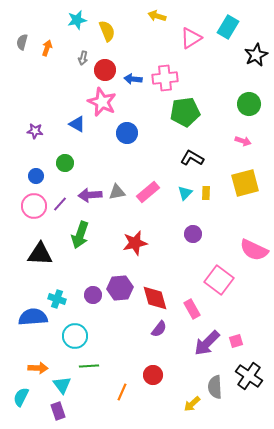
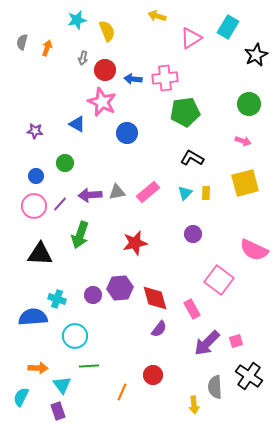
yellow arrow at (192, 404): moved 2 px right, 1 px down; rotated 54 degrees counterclockwise
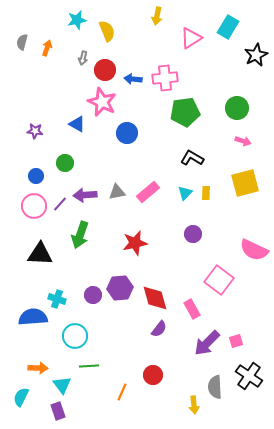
yellow arrow at (157, 16): rotated 96 degrees counterclockwise
green circle at (249, 104): moved 12 px left, 4 px down
purple arrow at (90, 195): moved 5 px left
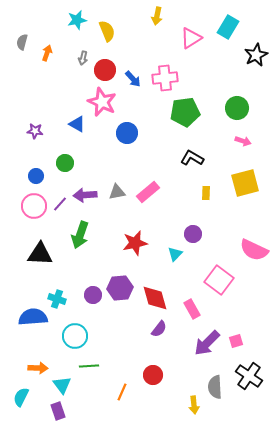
orange arrow at (47, 48): moved 5 px down
blue arrow at (133, 79): rotated 138 degrees counterclockwise
cyan triangle at (185, 193): moved 10 px left, 61 px down
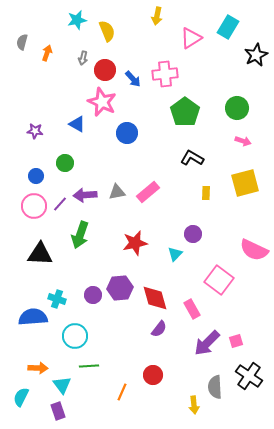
pink cross at (165, 78): moved 4 px up
green pentagon at (185, 112): rotated 28 degrees counterclockwise
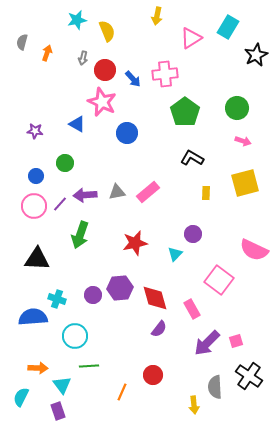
black triangle at (40, 254): moved 3 px left, 5 px down
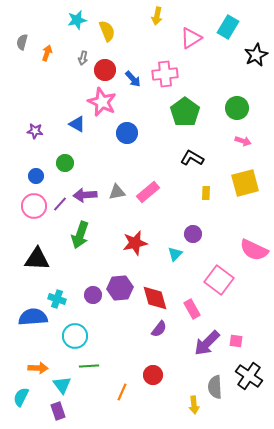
pink square at (236, 341): rotated 24 degrees clockwise
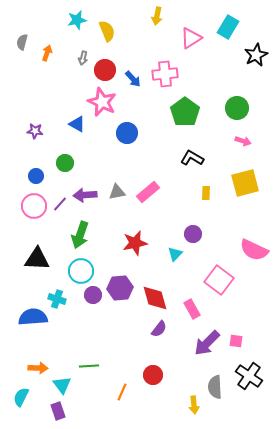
cyan circle at (75, 336): moved 6 px right, 65 px up
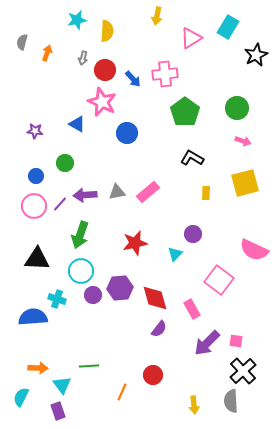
yellow semicircle at (107, 31): rotated 25 degrees clockwise
black cross at (249, 376): moved 6 px left, 5 px up; rotated 12 degrees clockwise
gray semicircle at (215, 387): moved 16 px right, 14 px down
